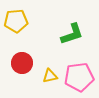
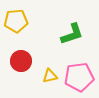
red circle: moved 1 px left, 2 px up
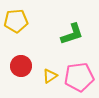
red circle: moved 5 px down
yellow triangle: rotated 21 degrees counterclockwise
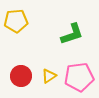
red circle: moved 10 px down
yellow triangle: moved 1 px left
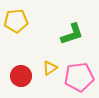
yellow triangle: moved 1 px right, 8 px up
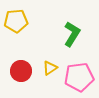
green L-shape: rotated 40 degrees counterclockwise
red circle: moved 5 px up
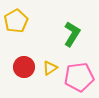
yellow pentagon: rotated 25 degrees counterclockwise
red circle: moved 3 px right, 4 px up
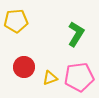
yellow pentagon: rotated 25 degrees clockwise
green L-shape: moved 4 px right
yellow triangle: moved 10 px down; rotated 14 degrees clockwise
